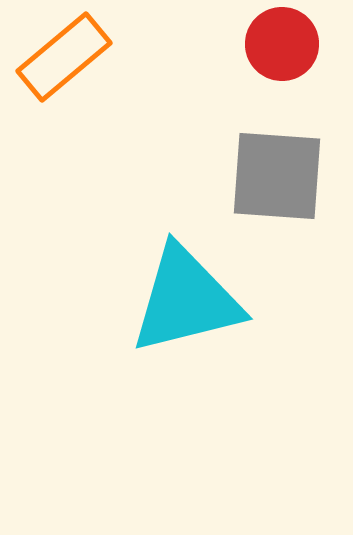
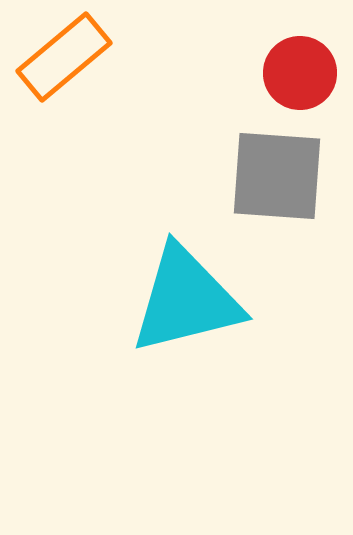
red circle: moved 18 px right, 29 px down
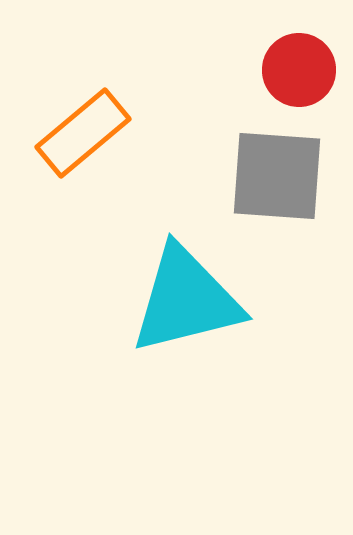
orange rectangle: moved 19 px right, 76 px down
red circle: moved 1 px left, 3 px up
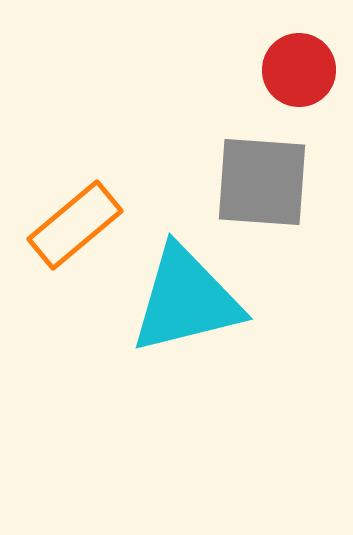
orange rectangle: moved 8 px left, 92 px down
gray square: moved 15 px left, 6 px down
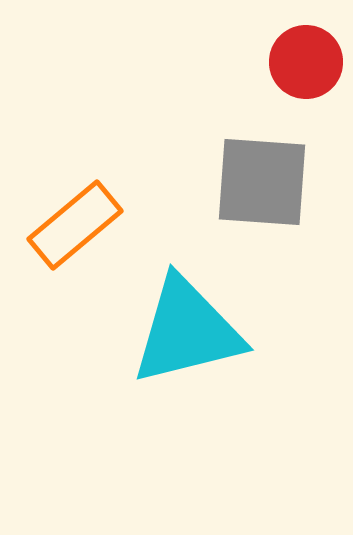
red circle: moved 7 px right, 8 px up
cyan triangle: moved 1 px right, 31 px down
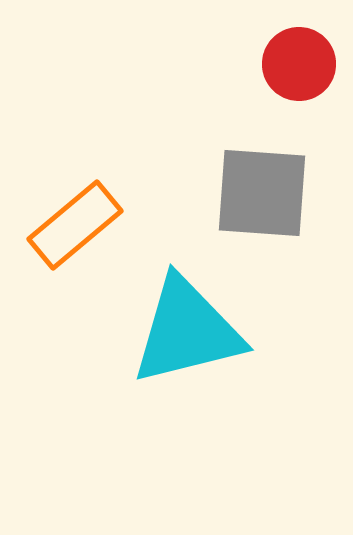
red circle: moved 7 px left, 2 px down
gray square: moved 11 px down
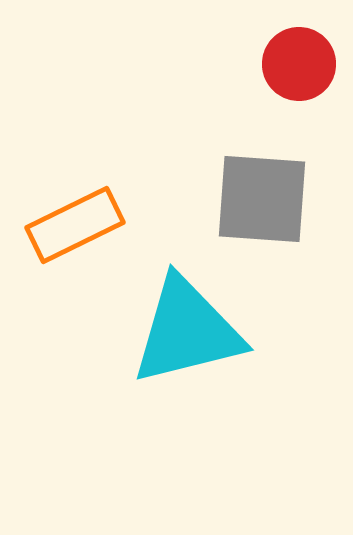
gray square: moved 6 px down
orange rectangle: rotated 14 degrees clockwise
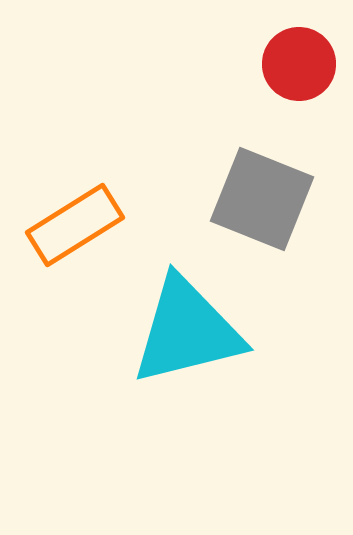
gray square: rotated 18 degrees clockwise
orange rectangle: rotated 6 degrees counterclockwise
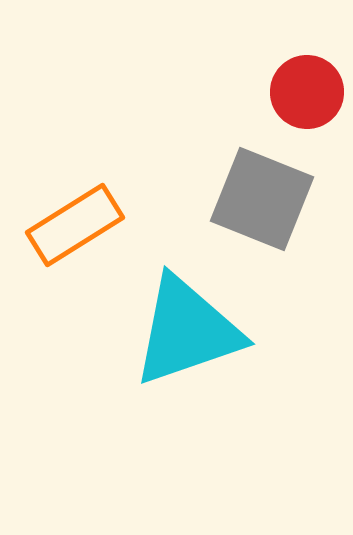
red circle: moved 8 px right, 28 px down
cyan triangle: rotated 5 degrees counterclockwise
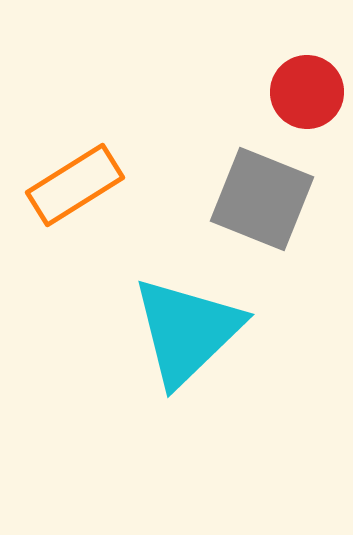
orange rectangle: moved 40 px up
cyan triangle: rotated 25 degrees counterclockwise
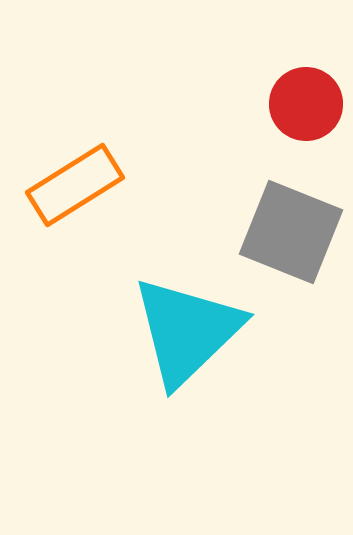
red circle: moved 1 px left, 12 px down
gray square: moved 29 px right, 33 px down
